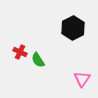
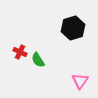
black hexagon: rotated 10 degrees clockwise
pink triangle: moved 2 px left, 2 px down
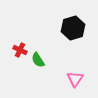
red cross: moved 2 px up
pink triangle: moved 5 px left, 2 px up
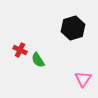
pink triangle: moved 8 px right
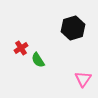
red cross: moved 1 px right, 2 px up; rotated 32 degrees clockwise
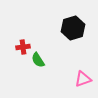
red cross: moved 2 px right, 1 px up; rotated 24 degrees clockwise
pink triangle: rotated 36 degrees clockwise
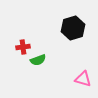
green semicircle: rotated 77 degrees counterclockwise
pink triangle: rotated 36 degrees clockwise
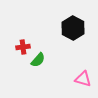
black hexagon: rotated 15 degrees counterclockwise
green semicircle: rotated 28 degrees counterclockwise
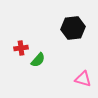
black hexagon: rotated 25 degrees clockwise
red cross: moved 2 px left, 1 px down
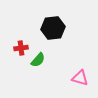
black hexagon: moved 20 px left
pink triangle: moved 3 px left, 1 px up
